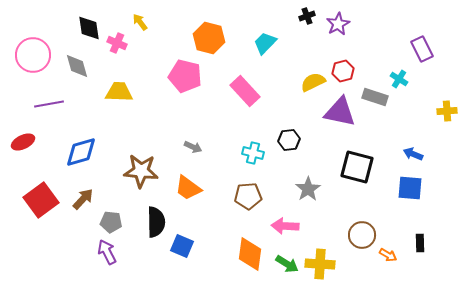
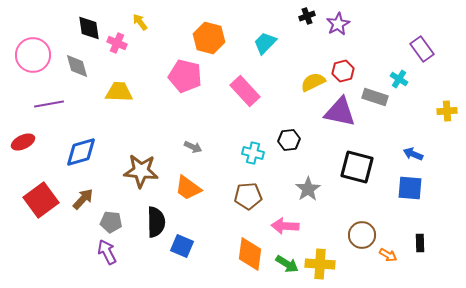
purple rectangle at (422, 49): rotated 10 degrees counterclockwise
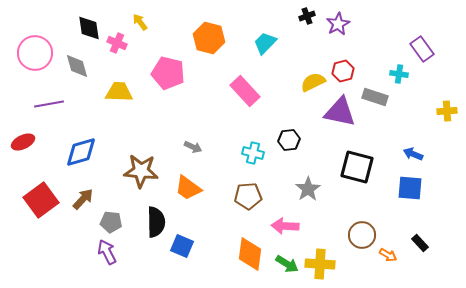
pink circle at (33, 55): moved 2 px right, 2 px up
pink pentagon at (185, 76): moved 17 px left, 3 px up
cyan cross at (399, 79): moved 5 px up; rotated 24 degrees counterclockwise
black rectangle at (420, 243): rotated 42 degrees counterclockwise
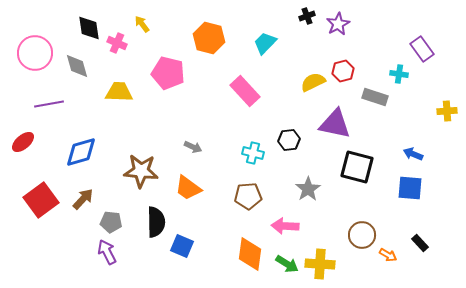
yellow arrow at (140, 22): moved 2 px right, 2 px down
purple triangle at (340, 112): moved 5 px left, 12 px down
red ellipse at (23, 142): rotated 15 degrees counterclockwise
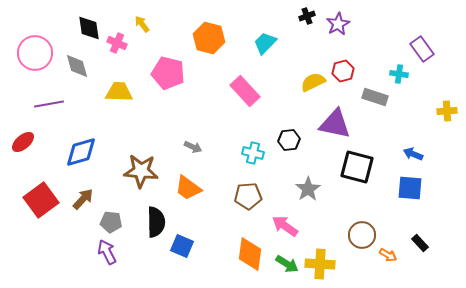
pink arrow at (285, 226): rotated 32 degrees clockwise
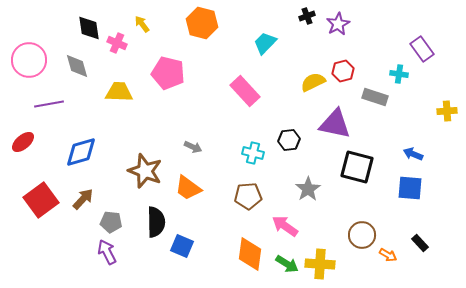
orange hexagon at (209, 38): moved 7 px left, 15 px up
pink circle at (35, 53): moved 6 px left, 7 px down
brown star at (141, 171): moved 4 px right; rotated 16 degrees clockwise
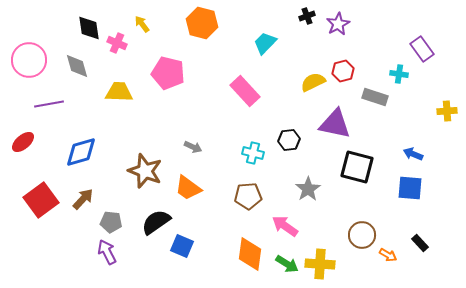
black semicircle at (156, 222): rotated 124 degrees counterclockwise
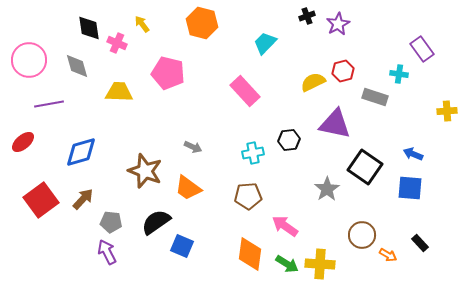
cyan cross at (253, 153): rotated 25 degrees counterclockwise
black square at (357, 167): moved 8 px right; rotated 20 degrees clockwise
gray star at (308, 189): moved 19 px right
